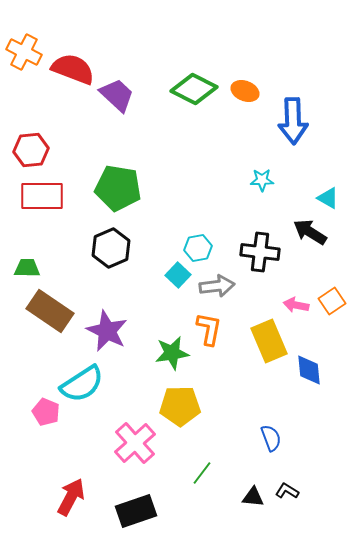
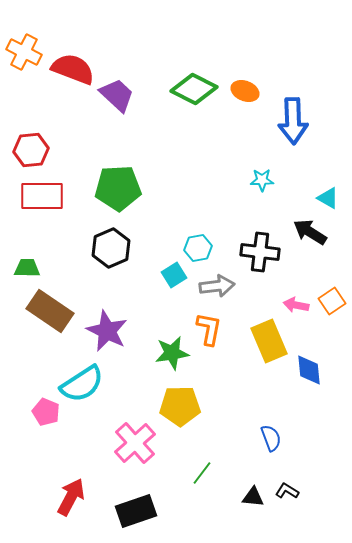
green pentagon: rotated 12 degrees counterclockwise
cyan square: moved 4 px left; rotated 15 degrees clockwise
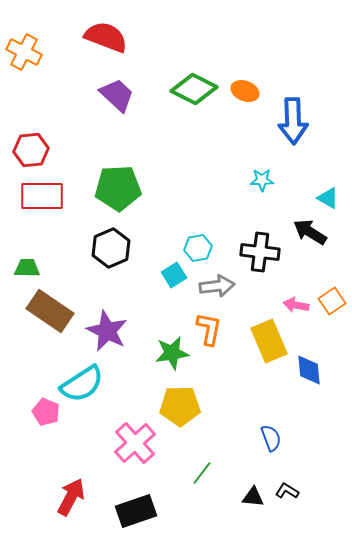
red semicircle: moved 33 px right, 32 px up
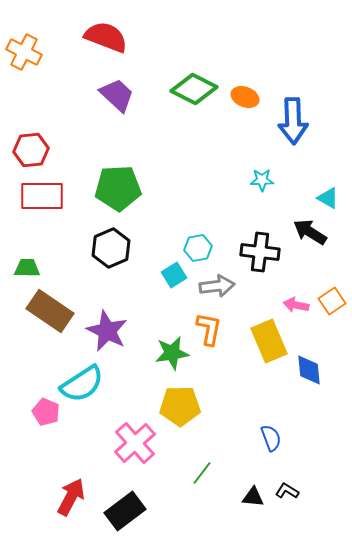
orange ellipse: moved 6 px down
black rectangle: moved 11 px left; rotated 18 degrees counterclockwise
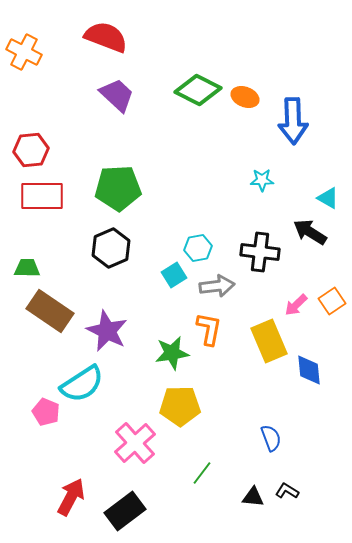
green diamond: moved 4 px right, 1 px down
pink arrow: rotated 55 degrees counterclockwise
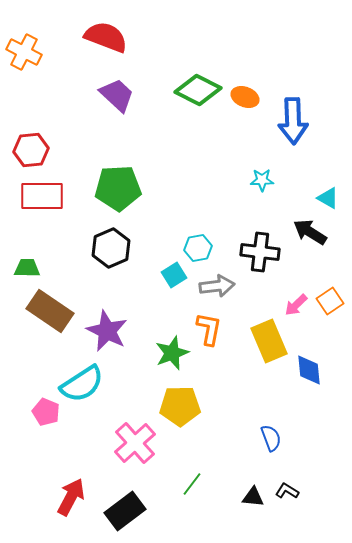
orange square: moved 2 px left
green star: rotated 12 degrees counterclockwise
green line: moved 10 px left, 11 px down
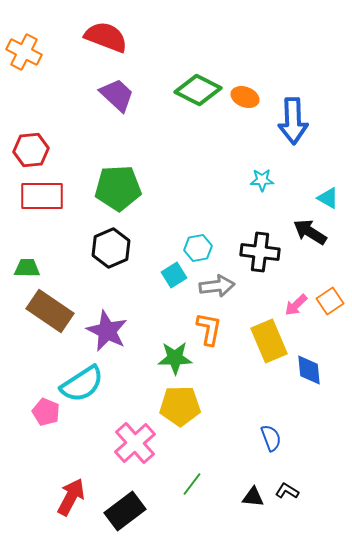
green star: moved 3 px right, 5 px down; rotated 20 degrees clockwise
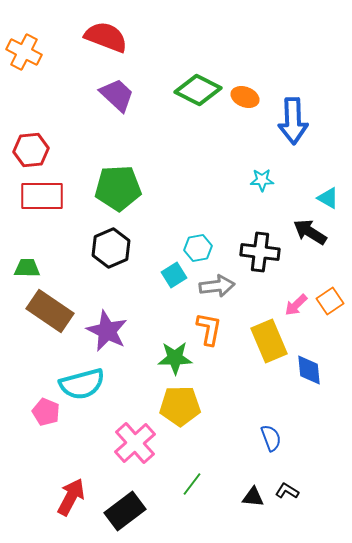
cyan semicircle: rotated 18 degrees clockwise
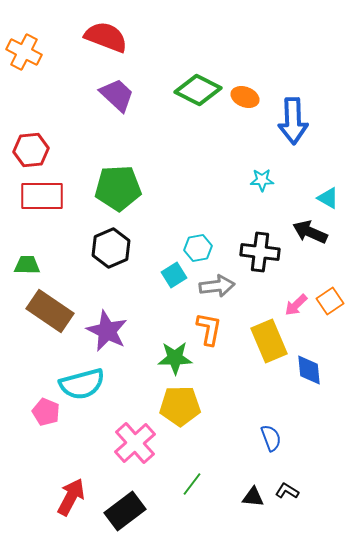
black arrow: rotated 8 degrees counterclockwise
green trapezoid: moved 3 px up
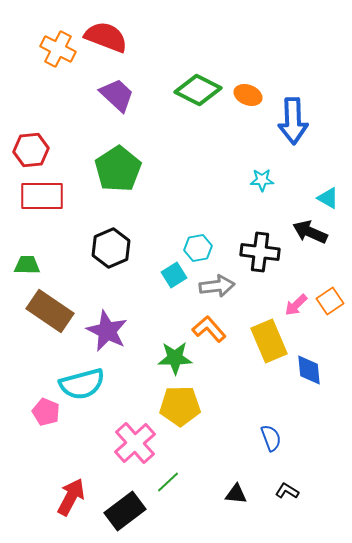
orange cross: moved 34 px right, 3 px up
orange ellipse: moved 3 px right, 2 px up
green pentagon: moved 19 px up; rotated 30 degrees counterclockwise
orange L-shape: rotated 52 degrees counterclockwise
green line: moved 24 px left, 2 px up; rotated 10 degrees clockwise
black triangle: moved 17 px left, 3 px up
